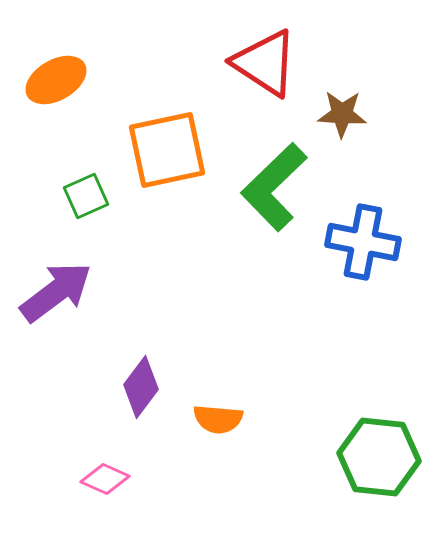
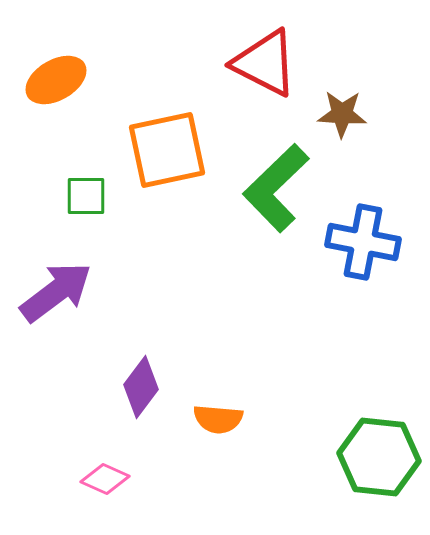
red triangle: rotated 6 degrees counterclockwise
green L-shape: moved 2 px right, 1 px down
green square: rotated 24 degrees clockwise
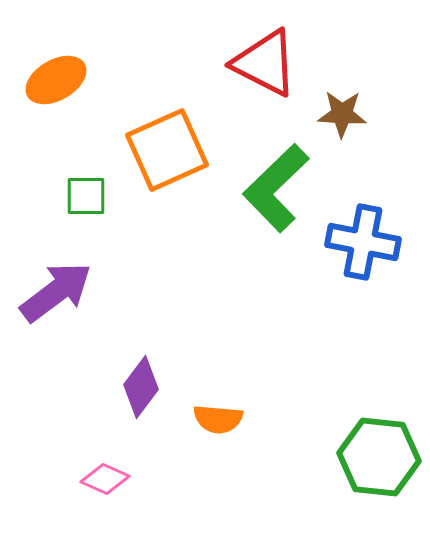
orange square: rotated 12 degrees counterclockwise
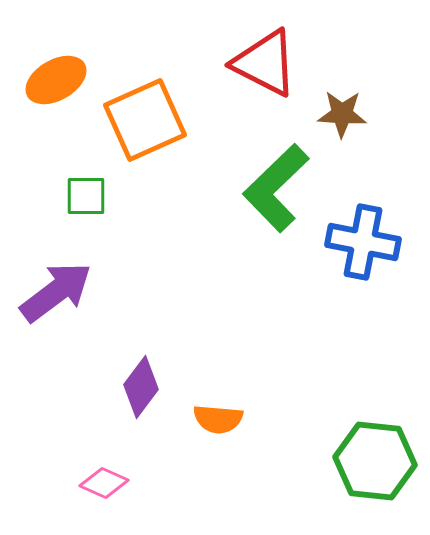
orange square: moved 22 px left, 30 px up
green hexagon: moved 4 px left, 4 px down
pink diamond: moved 1 px left, 4 px down
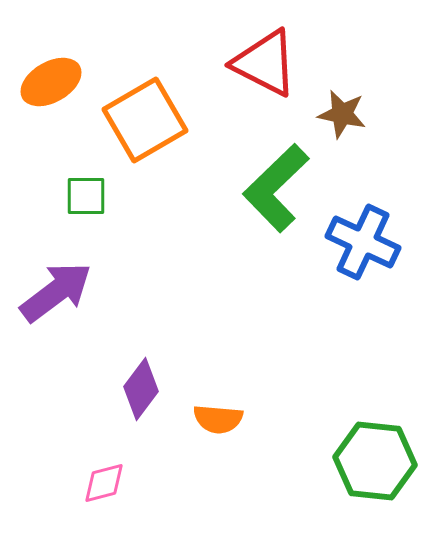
orange ellipse: moved 5 px left, 2 px down
brown star: rotated 9 degrees clockwise
orange square: rotated 6 degrees counterclockwise
blue cross: rotated 14 degrees clockwise
purple diamond: moved 2 px down
pink diamond: rotated 39 degrees counterclockwise
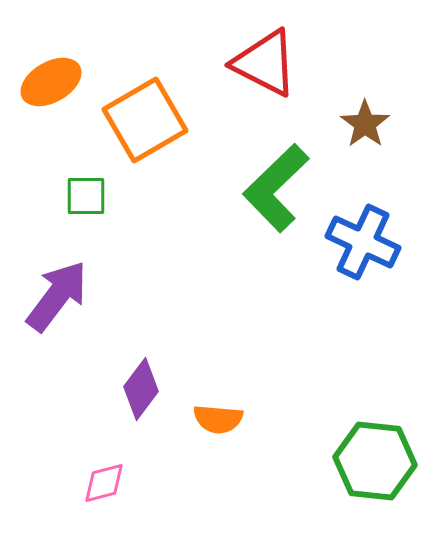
brown star: moved 23 px right, 10 px down; rotated 24 degrees clockwise
purple arrow: moved 1 px right, 4 px down; rotated 16 degrees counterclockwise
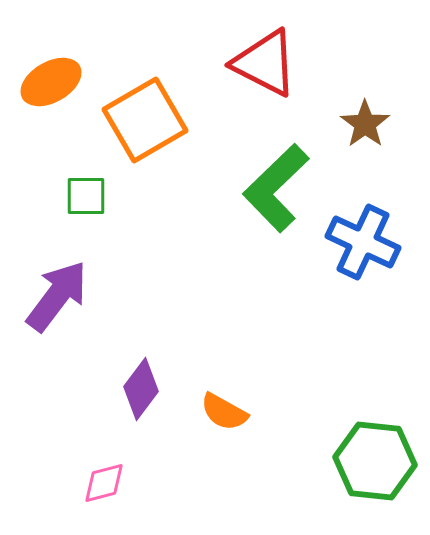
orange semicircle: moved 6 px right, 7 px up; rotated 24 degrees clockwise
